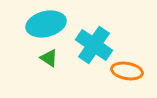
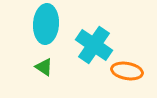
cyan ellipse: rotated 72 degrees counterclockwise
green triangle: moved 5 px left, 9 px down
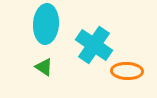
orange ellipse: rotated 8 degrees counterclockwise
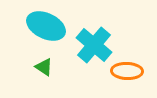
cyan ellipse: moved 2 px down; rotated 69 degrees counterclockwise
cyan cross: rotated 6 degrees clockwise
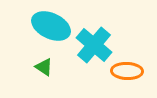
cyan ellipse: moved 5 px right
